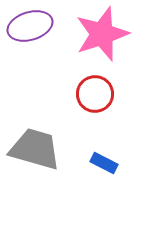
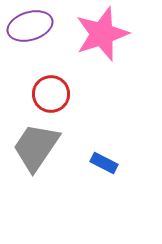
red circle: moved 44 px left
gray trapezoid: moved 1 px right, 2 px up; rotated 72 degrees counterclockwise
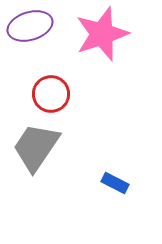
blue rectangle: moved 11 px right, 20 px down
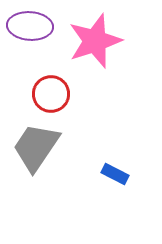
purple ellipse: rotated 21 degrees clockwise
pink star: moved 7 px left, 7 px down
blue rectangle: moved 9 px up
